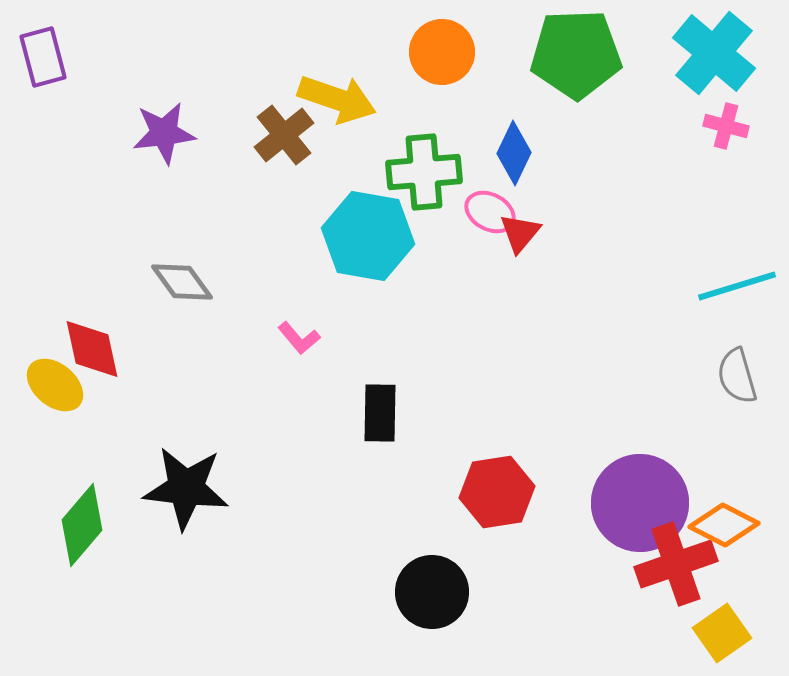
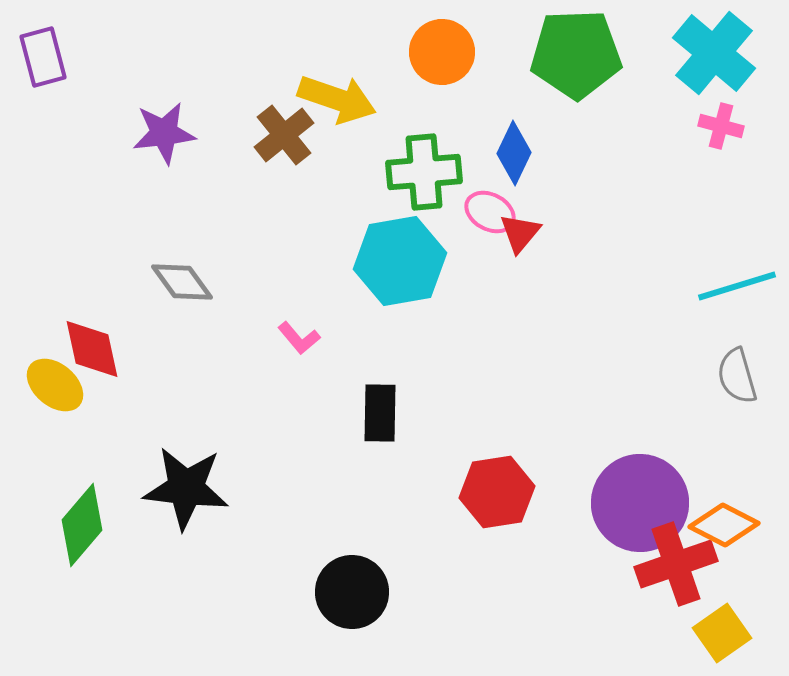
pink cross: moved 5 px left
cyan hexagon: moved 32 px right, 25 px down; rotated 20 degrees counterclockwise
black circle: moved 80 px left
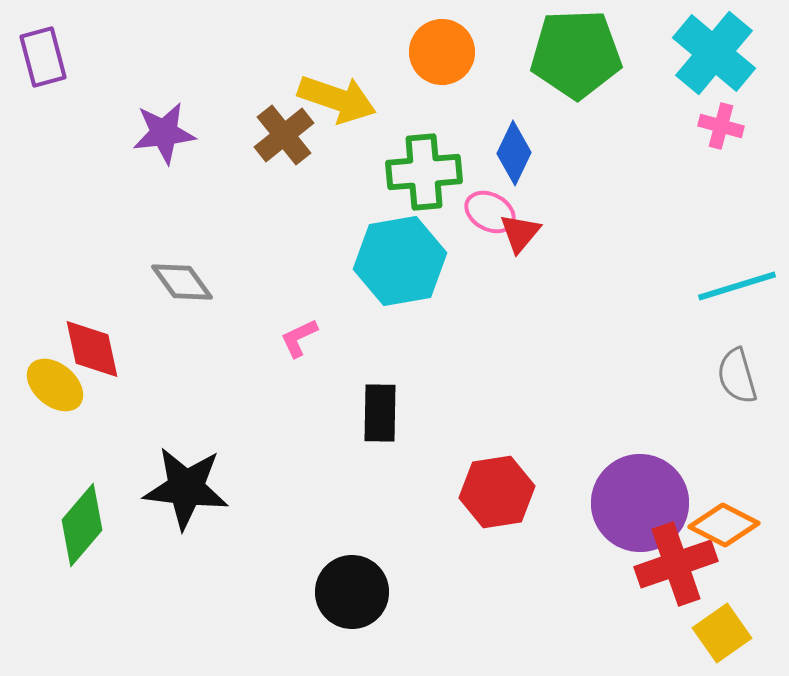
pink L-shape: rotated 105 degrees clockwise
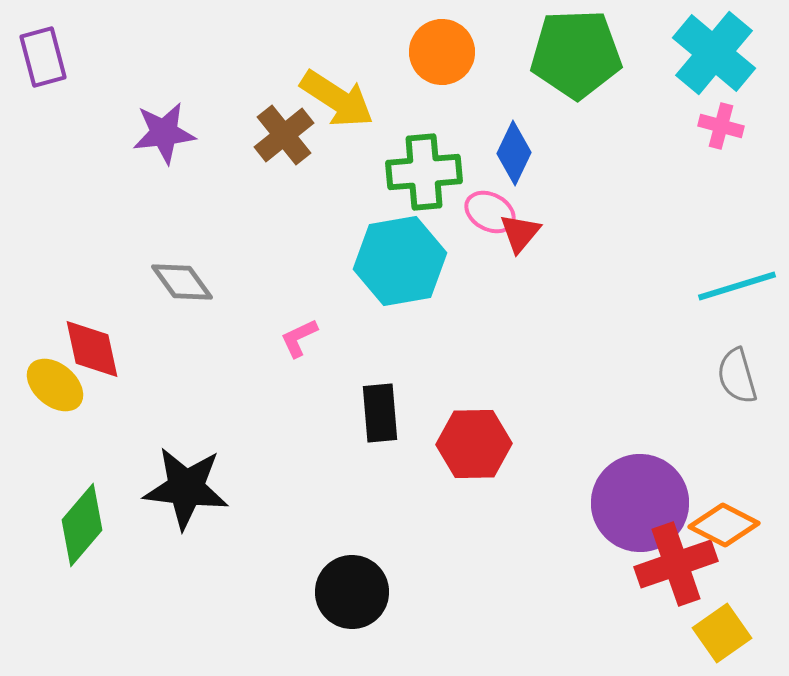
yellow arrow: rotated 14 degrees clockwise
black rectangle: rotated 6 degrees counterclockwise
red hexagon: moved 23 px left, 48 px up; rotated 8 degrees clockwise
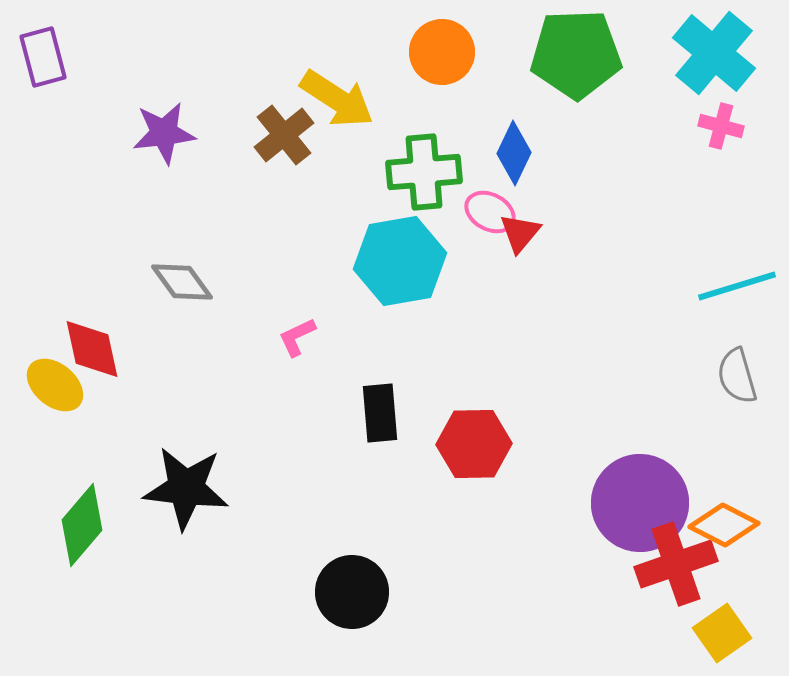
pink L-shape: moved 2 px left, 1 px up
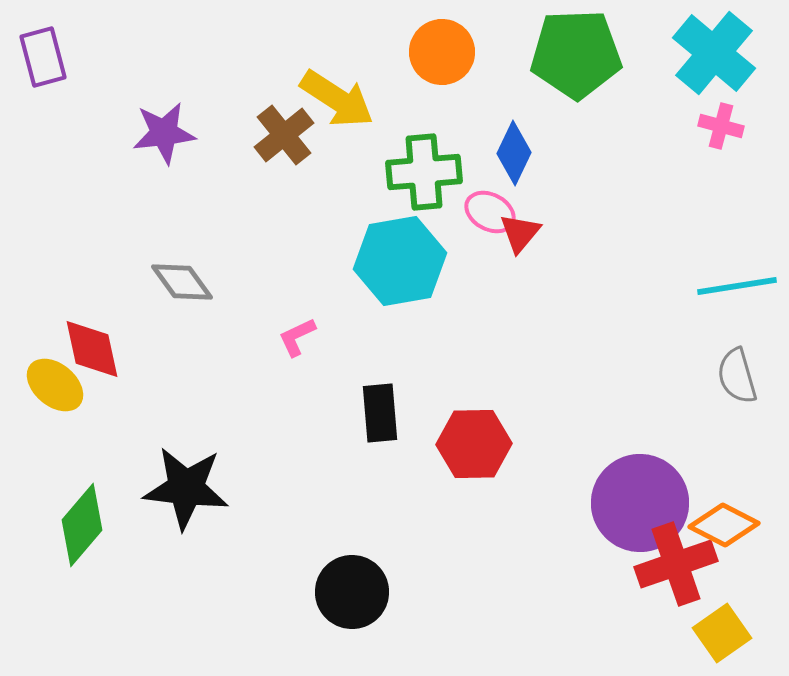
cyan line: rotated 8 degrees clockwise
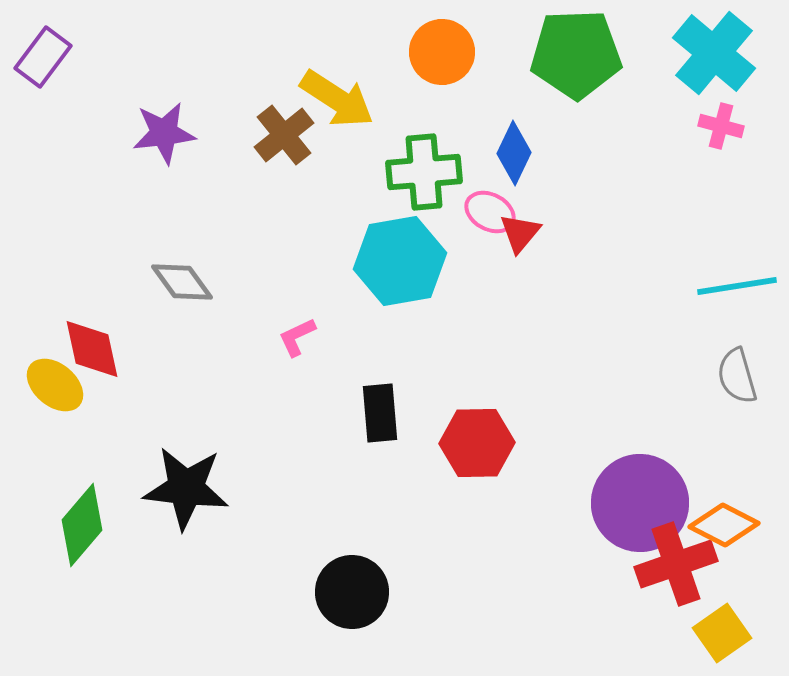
purple rectangle: rotated 52 degrees clockwise
red hexagon: moved 3 px right, 1 px up
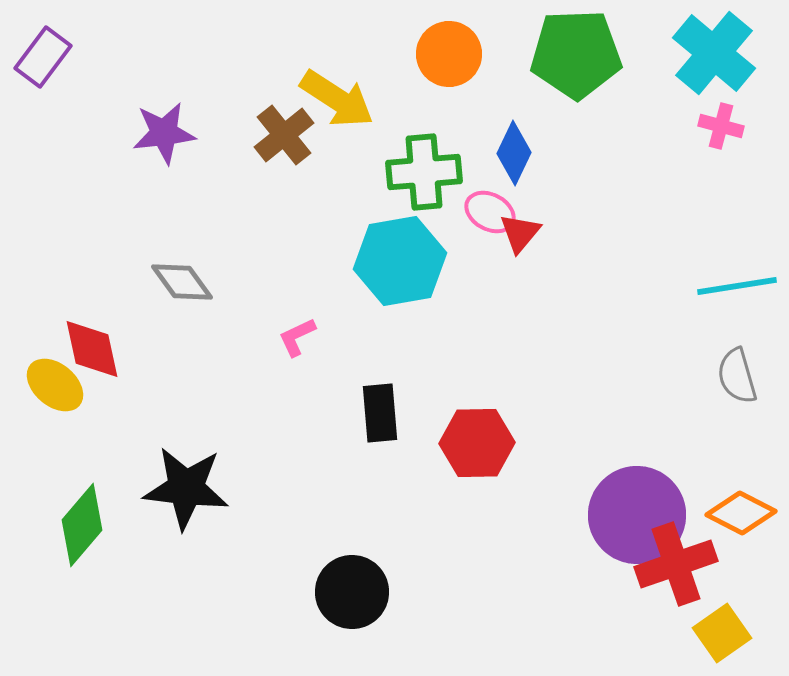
orange circle: moved 7 px right, 2 px down
purple circle: moved 3 px left, 12 px down
orange diamond: moved 17 px right, 12 px up
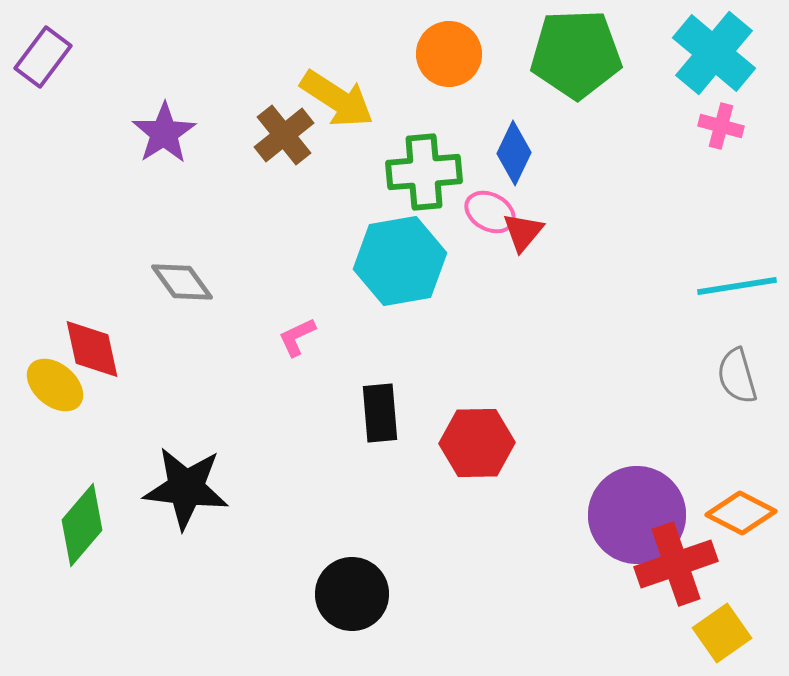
purple star: rotated 26 degrees counterclockwise
red triangle: moved 3 px right, 1 px up
black circle: moved 2 px down
